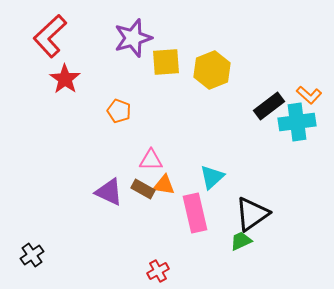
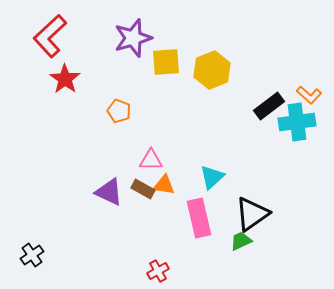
pink rectangle: moved 4 px right, 5 px down
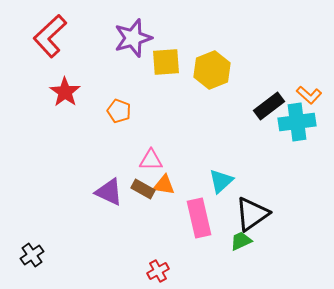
red star: moved 13 px down
cyan triangle: moved 9 px right, 4 px down
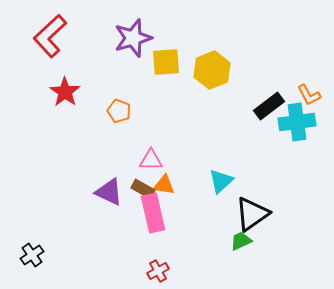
orange L-shape: rotated 20 degrees clockwise
pink rectangle: moved 46 px left, 5 px up
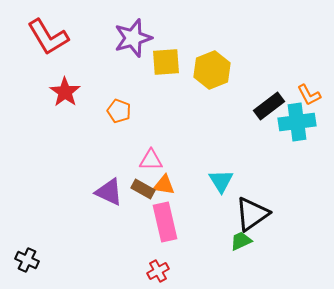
red L-shape: moved 2 px left, 1 px down; rotated 78 degrees counterclockwise
cyan triangle: rotated 20 degrees counterclockwise
pink rectangle: moved 12 px right, 9 px down
black cross: moved 5 px left, 5 px down; rotated 30 degrees counterclockwise
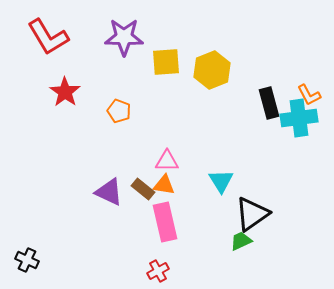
purple star: moved 9 px left, 1 px up; rotated 18 degrees clockwise
black rectangle: moved 3 px up; rotated 68 degrees counterclockwise
cyan cross: moved 2 px right, 4 px up
pink triangle: moved 16 px right, 1 px down
brown rectangle: rotated 10 degrees clockwise
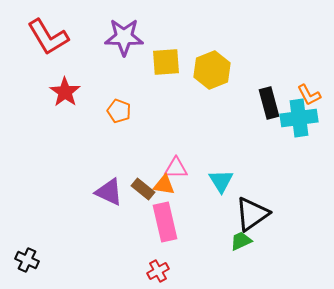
pink triangle: moved 9 px right, 7 px down
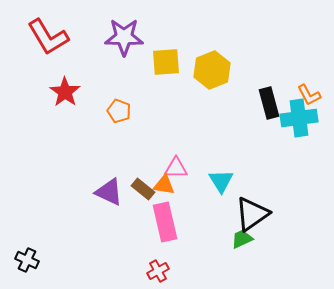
green trapezoid: moved 1 px right, 2 px up
